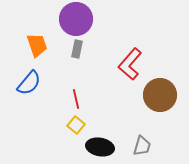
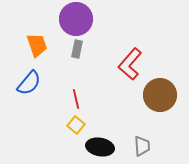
gray trapezoid: rotated 20 degrees counterclockwise
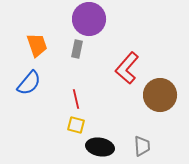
purple circle: moved 13 px right
red L-shape: moved 3 px left, 4 px down
yellow square: rotated 24 degrees counterclockwise
